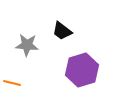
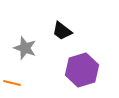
gray star: moved 2 px left, 3 px down; rotated 15 degrees clockwise
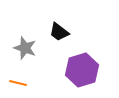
black trapezoid: moved 3 px left, 1 px down
orange line: moved 6 px right
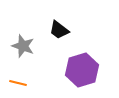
black trapezoid: moved 2 px up
gray star: moved 2 px left, 2 px up
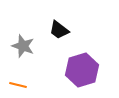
orange line: moved 2 px down
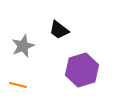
gray star: rotated 30 degrees clockwise
